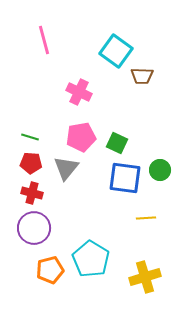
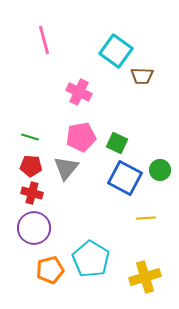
red pentagon: moved 3 px down
blue square: rotated 20 degrees clockwise
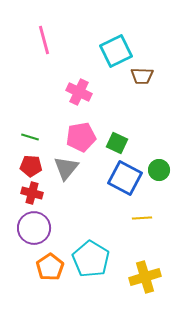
cyan square: rotated 28 degrees clockwise
green circle: moved 1 px left
yellow line: moved 4 px left
orange pentagon: moved 3 px up; rotated 20 degrees counterclockwise
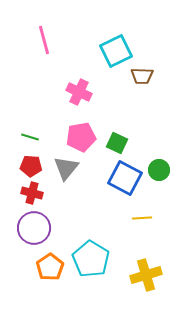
yellow cross: moved 1 px right, 2 px up
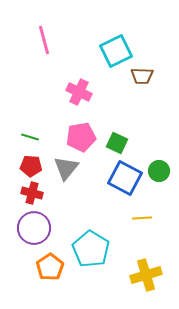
green circle: moved 1 px down
cyan pentagon: moved 10 px up
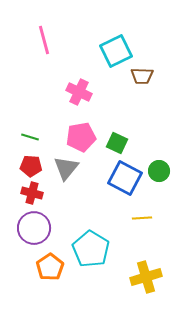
yellow cross: moved 2 px down
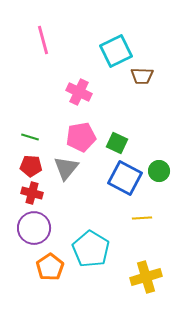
pink line: moved 1 px left
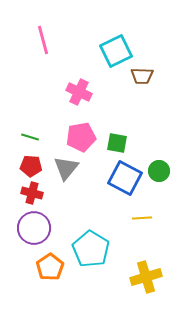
green square: rotated 15 degrees counterclockwise
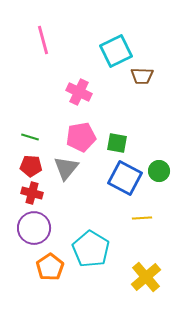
yellow cross: rotated 24 degrees counterclockwise
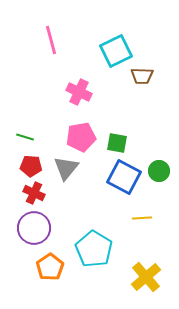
pink line: moved 8 px right
green line: moved 5 px left
blue square: moved 1 px left, 1 px up
red cross: moved 2 px right; rotated 10 degrees clockwise
cyan pentagon: moved 3 px right
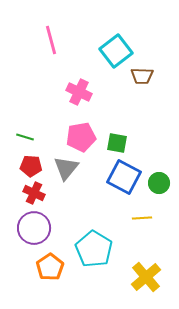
cyan square: rotated 12 degrees counterclockwise
green circle: moved 12 px down
